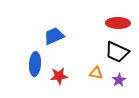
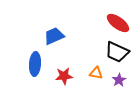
red ellipse: rotated 35 degrees clockwise
red star: moved 5 px right
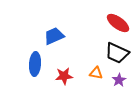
black trapezoid: moved 1 px down
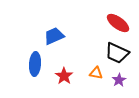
red star: rotated 30 degrees counterclockwise
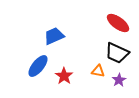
blue ellipse: moved 3 px right, 2 px down; rotated 35 degrees clockwise
orange triangle: moved 2 px right, 2 px up
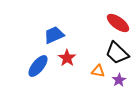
blue trapezoid: moved 1 px up
black trapezoid: rotated 20 degrees clockwise
red star: moved 3 px right, 18 px up
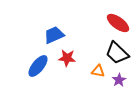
red star: rotated 30 degrees counterclockwise
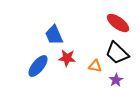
blue trapezoid: rotated 90 degrees counterclockwise
orange triangle: moved 3 px left, 5 px up
purple star: moved 3 px left
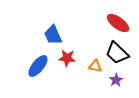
blue trapezoid: moved 1 px left
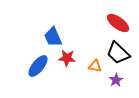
blue trapezoid: moved 2 px down
black trapezoid: moved 1 px right
